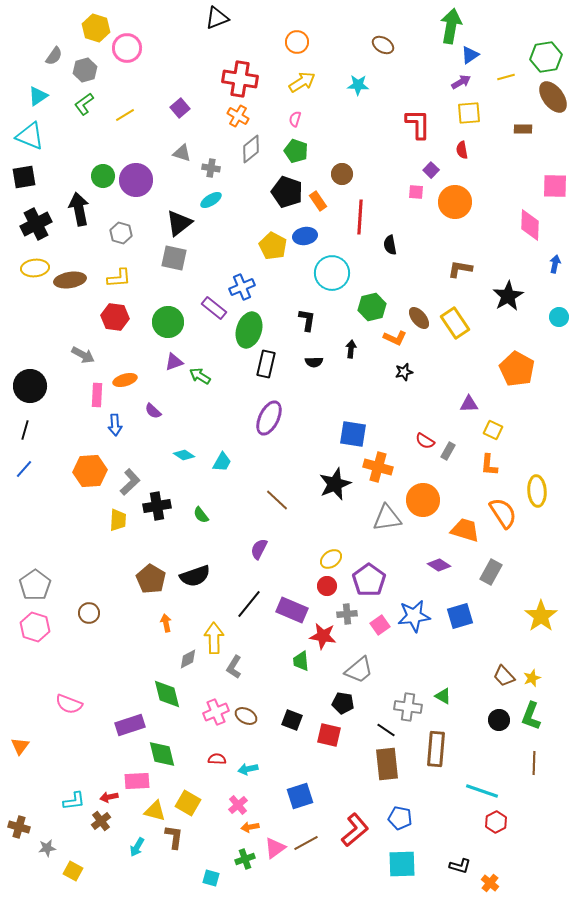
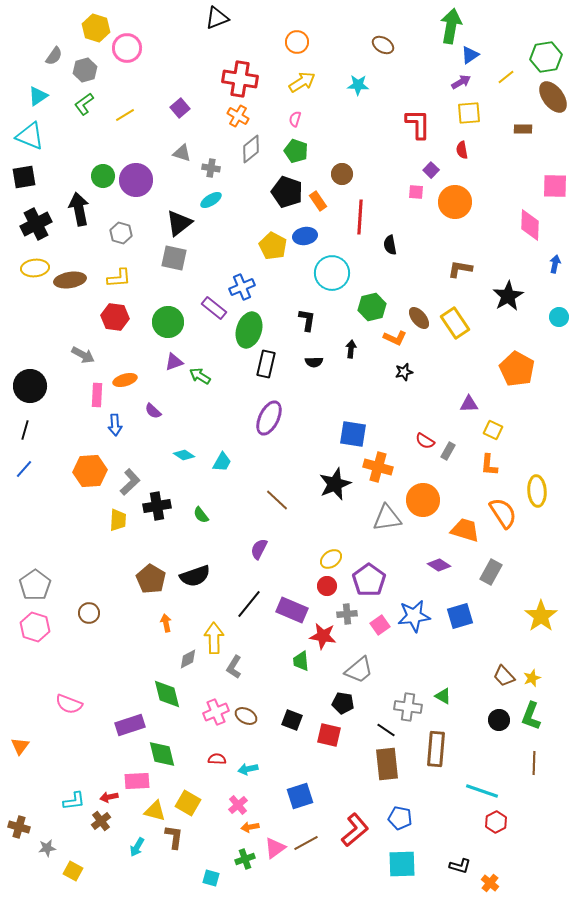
yellow line at (506, 77): rotated 24 degrees counterclockwise
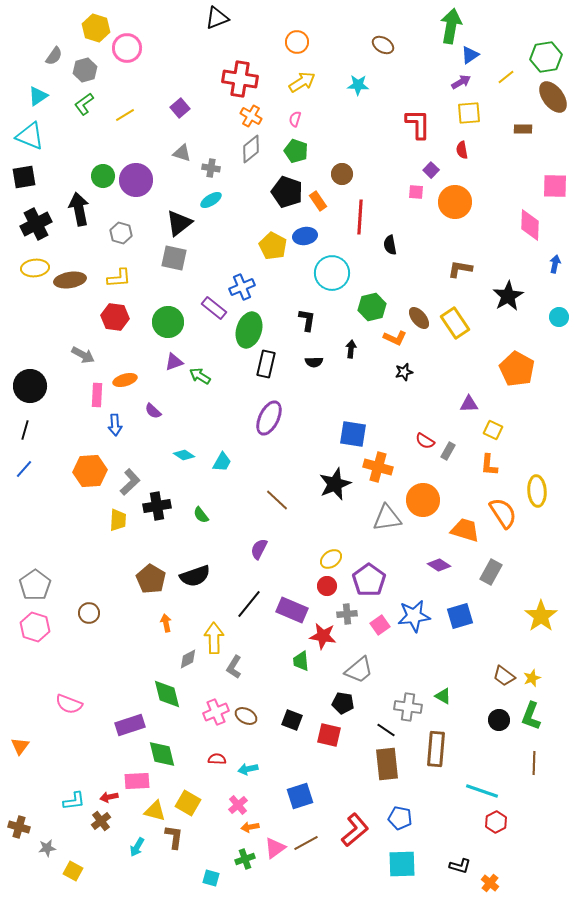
orange cross at (238, 116): moved 13 px right
brown trapezoid at (504, 676): rotated 10 degrees counterclockwise
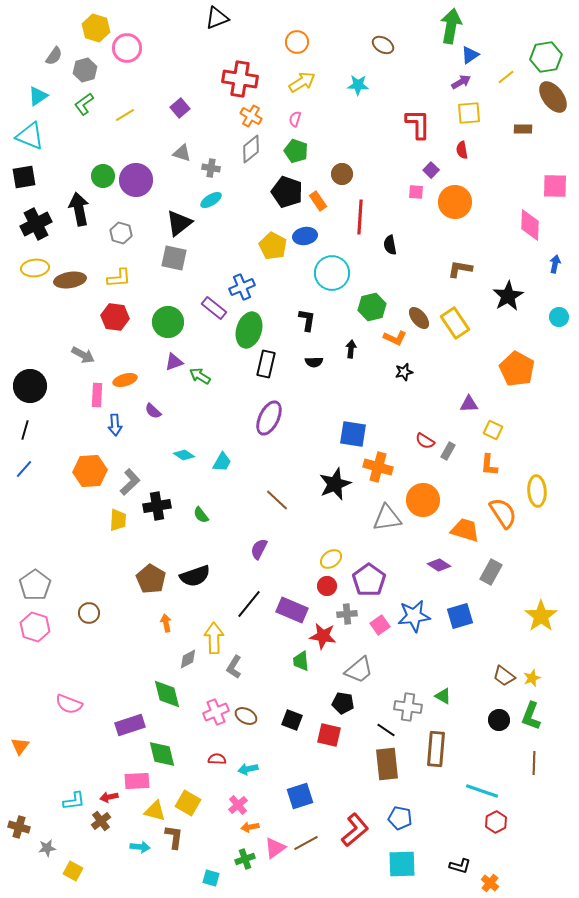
cyan arrow at (137, 847): moved 3 px right; rotated 114 degrees counterclockwise
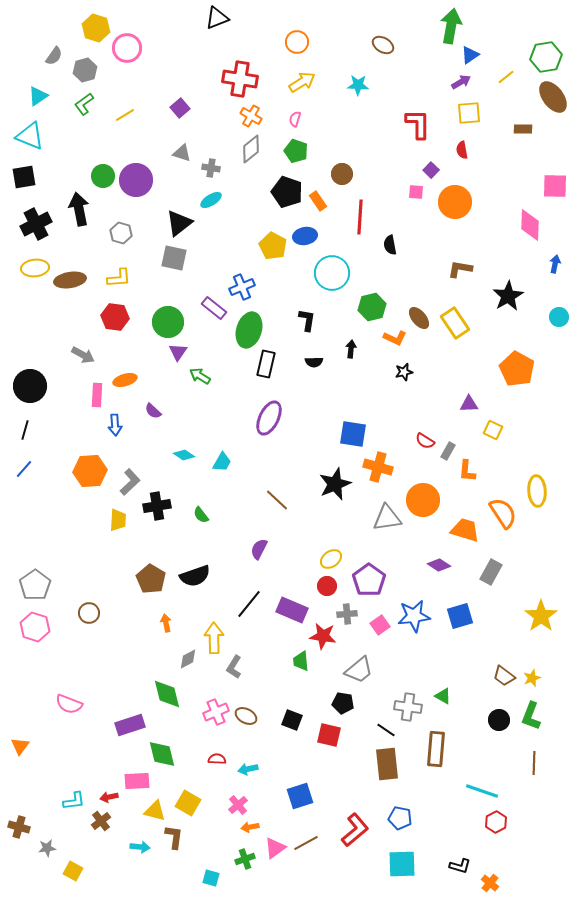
purple triangle at (174, 362): moved 4 px right, 10 px up; rotated 36 degrees counterclockwise
orange L-shape at (489, 465): moved 22 px left, 6 px down
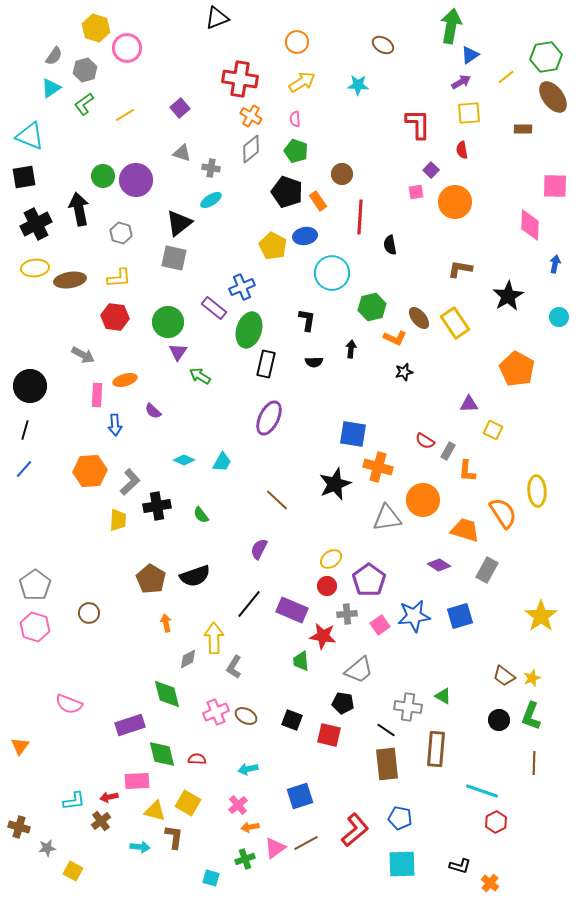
cyan triangle at (38, 96): moved 13 px right, 8 px up
pink semicircle at (295, 119): rotated 21 degrees counterclockwise
pink square at (416, 192): rotated 14 degrees counterclockwise
cyan diamond at (184, 455): moved 5 px down; rotated 10 degrees counterclockwise
gray rectangle at (491, 572): moved 4 px left, 2 px up
red semicircle at (217, 759): moved 20 px left
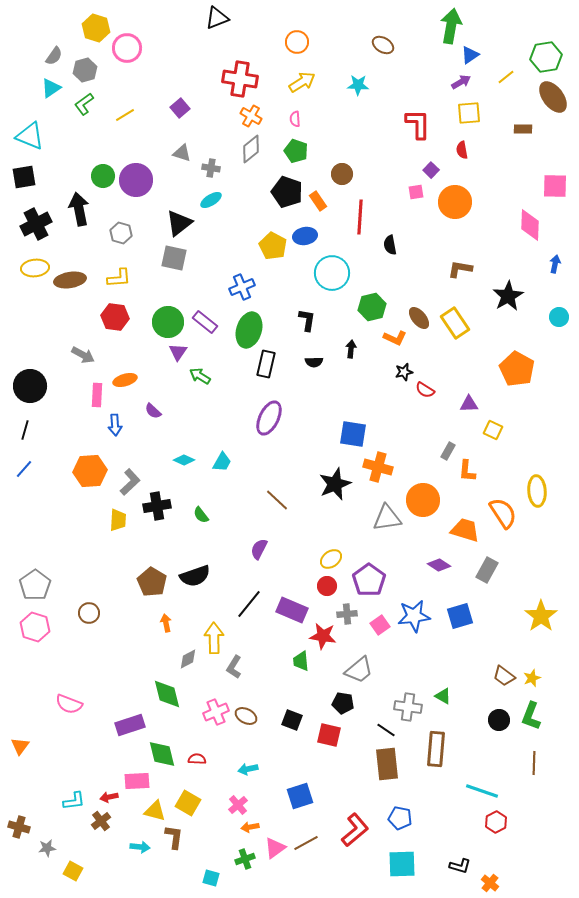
purple rectangle at (214, 308): moved 9 px left, 14 px down
red semicircle at (425, 441): moved 51 px up
brown pentagon at (151, 579): moved 1 px right, 3 px down
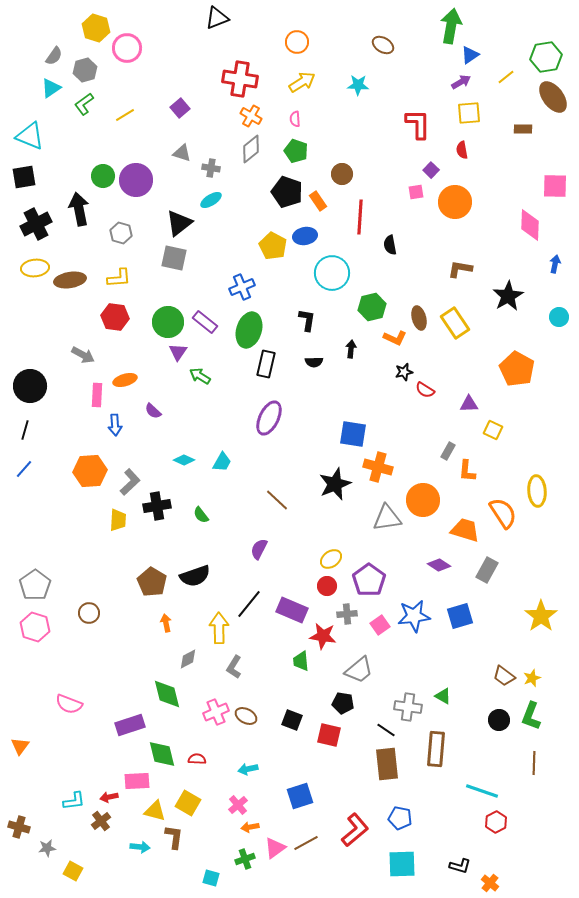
brown ellipse at (419, 318): rotated 25 degrees clockwise
yellow arrow at (214, 638): moved 5 px right, 10 px up
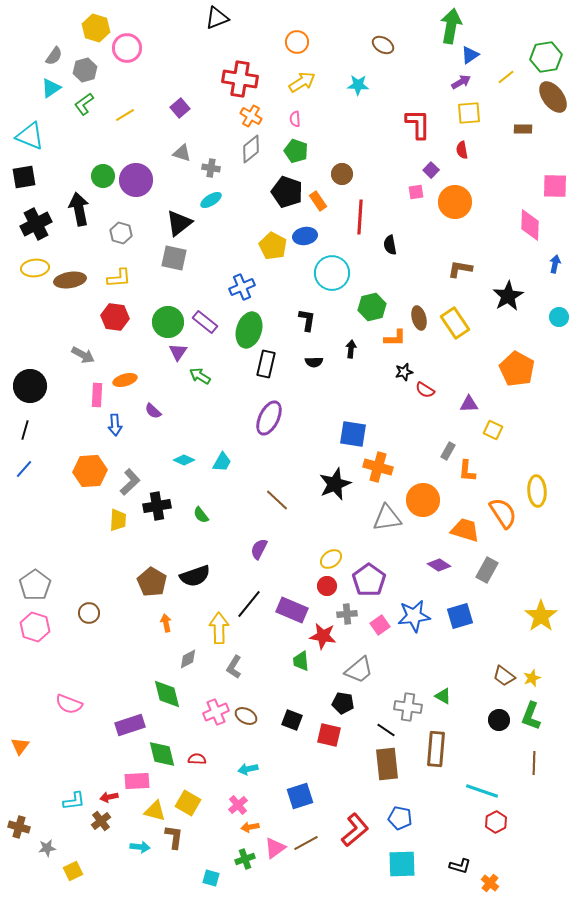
orange L-shape at (395, 338): rotated 25 degrees counterclockwise
yellow square at (73, 871): rotated 36 degrees clockwise
